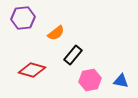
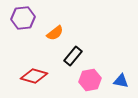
orange semicircle: moved 1 px left
black rectangle: moved 1 px down
red diamond: moved 2 px right, 6 px down
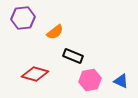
orange semicircle: moved 1 px up
black rectangle: rotated 72 degrees clockwise
red diamond: moved 1 px right, 2 px up
blue triangle: rotated 14 degrees clockwise
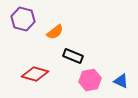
purple hexagon: moved 1 px down; rotated 20 degrees clockwise
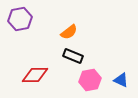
purple hexagon: moved 3 px left; rotated 25 degrees counterclockwise
orange semicircle: moved 14 px right
red diamond: moved 1 px down; rotated 16 degrees counterclockwise
blue triangle: moved 1 px up
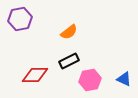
black rectangle: moved 4 px left, 5 px down; rotated 48 degrees counterclockwise
blue triangle: moved 3 px right, 1 px up
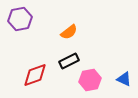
red diamond: rotated 20 degrees counterclockwise
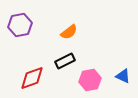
purple hexagon: moved 6 px down
black rectangle: moved 4 px left
red diamond: moved 3 px left, 3 px down
blue triangle: moved 1 px left, 3 px up
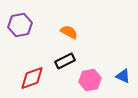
orange semicircle: rotated 114 degrees counterclockwise
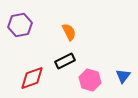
orange semicircle: rotated 36 degrees clockwise
blue triangle: rotated 42 degrees clockwise
pink hexagon: rotated 25 degrees clockwise
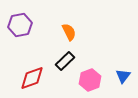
black rectangle: rotated 18 degrees counterclockwise
pink hexagon: rotated 25 degrees clockwise
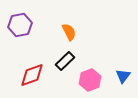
red diamond: moved 3 px up
